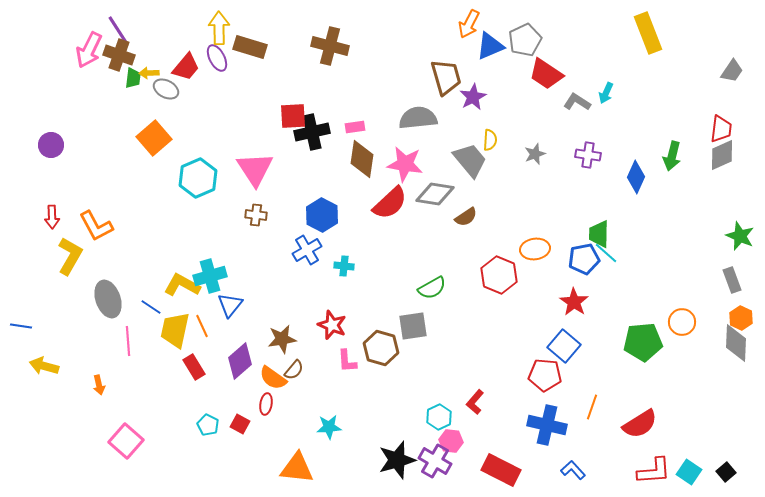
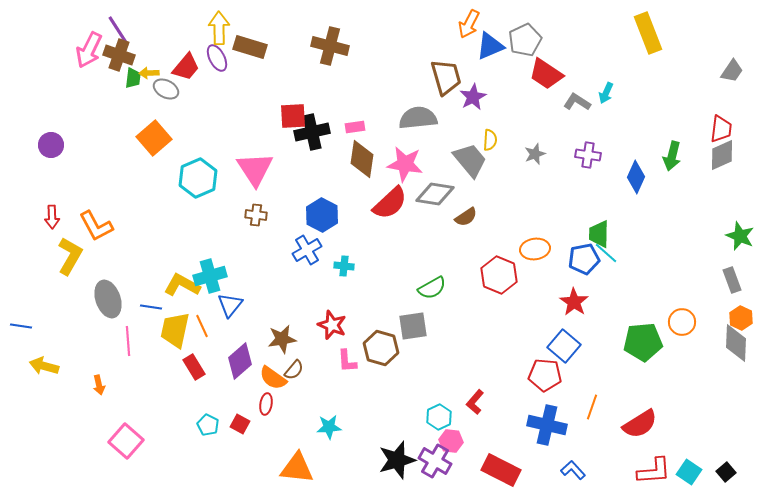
blue line at (151, 307): rotated 25 degrees counterclockwise
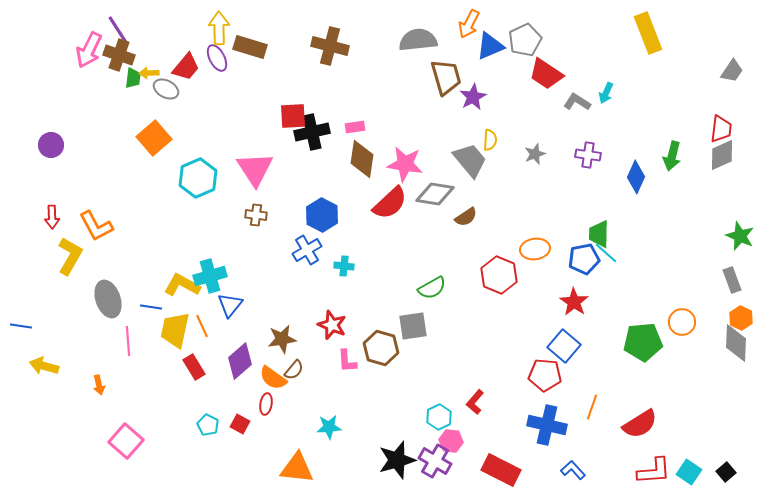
gray semicircle at (418, 118): moved 78 px up
